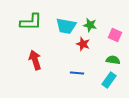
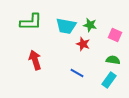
blue line: rotated 24 degrees clockwise
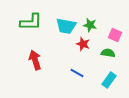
green semicircle: moved 5 px left, 7 px up
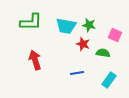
green star: moved 1 px left
green semicircle: moved 5 px left
blue line: rotated 40 degrees counterclockwise
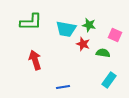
cyan trapezoid: moved 3 px down
blue line: moved 14 px left, 14 px down
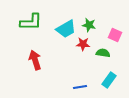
cyan trapezoid: rotated 40 degrees counterclockwise
red star: rotated 16 degrees counterclockwise
blue line: moved 17 px right
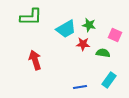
green L-shape: moved 5 px up
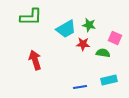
pink square: moved 3 px down
cyan rectangle: rotated 42 degrees clockwise
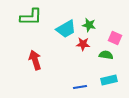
green semicircle: moved 3 px right, 2 px down
